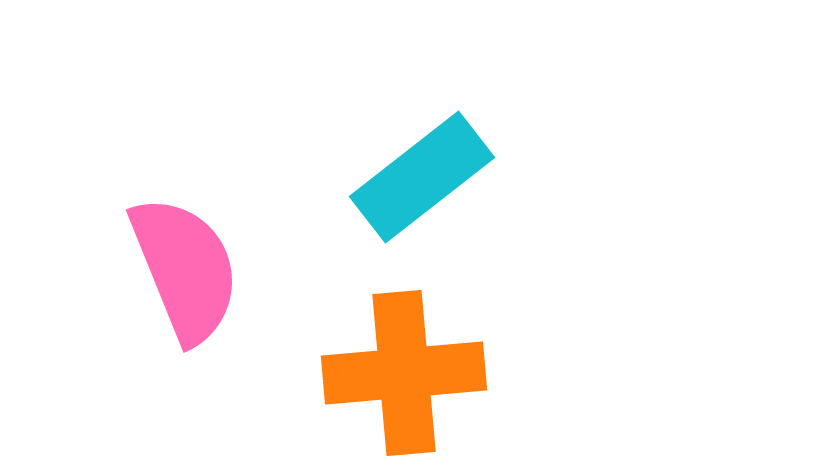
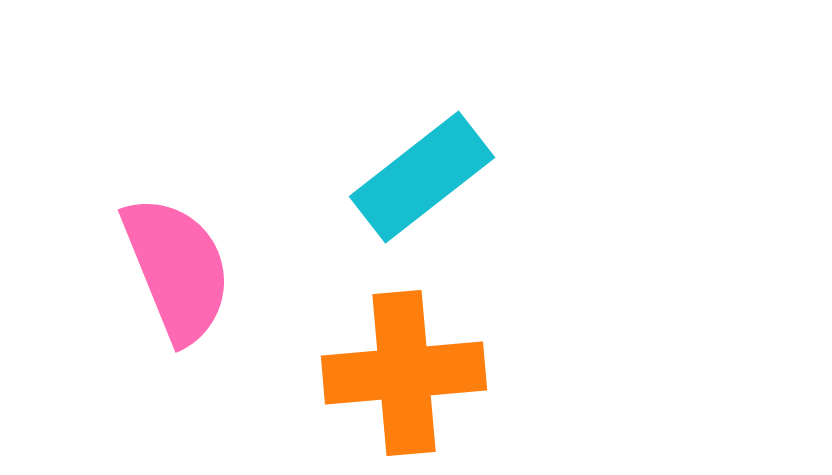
pink semicircle: moved 8 px left
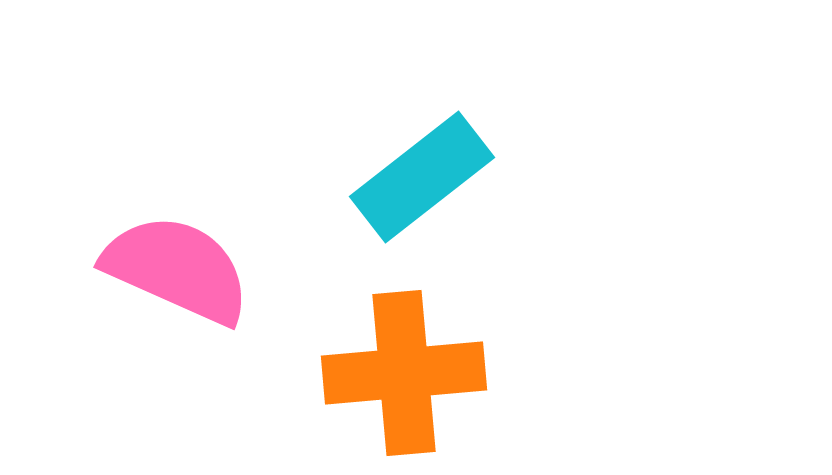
pink semicircle: rotated 44 degrees counterclockwise
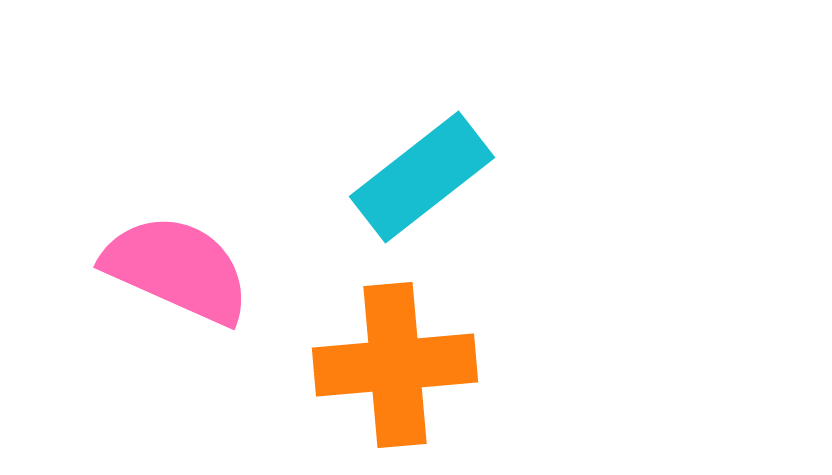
orange cross: moved 9 px left, 8 px up
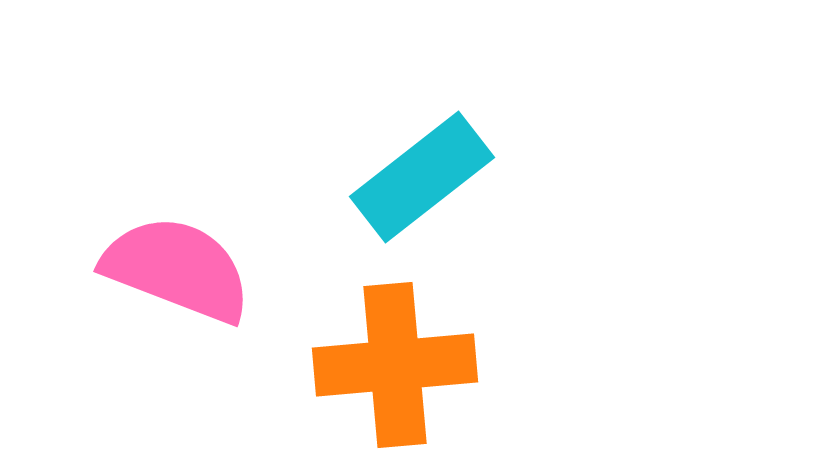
pink semicircle: rotated 3 degrees counterclockwise
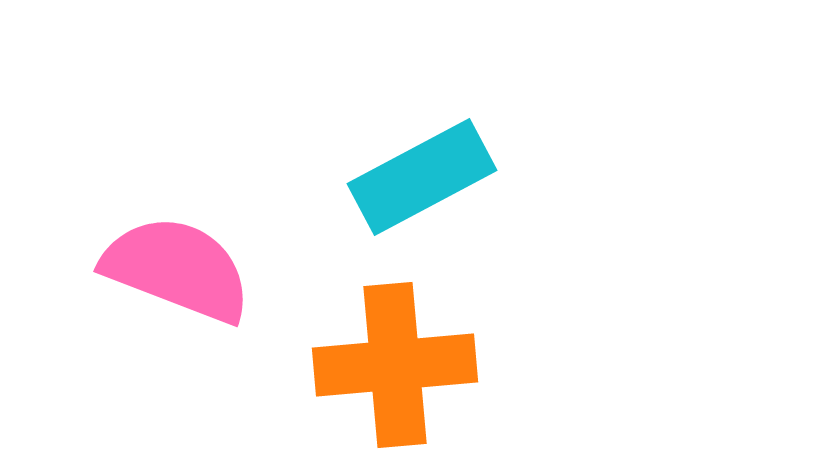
cyan rectangle: rotated 10 degrees clockwise
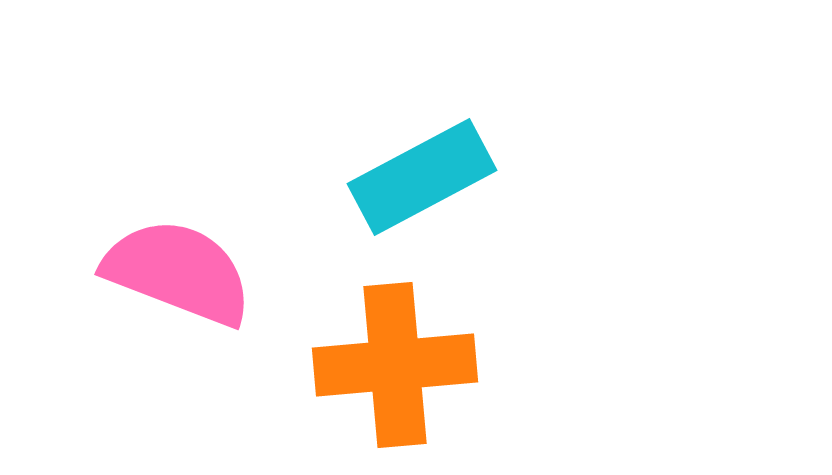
pink semicircle: moved 1 px right, 3 px down
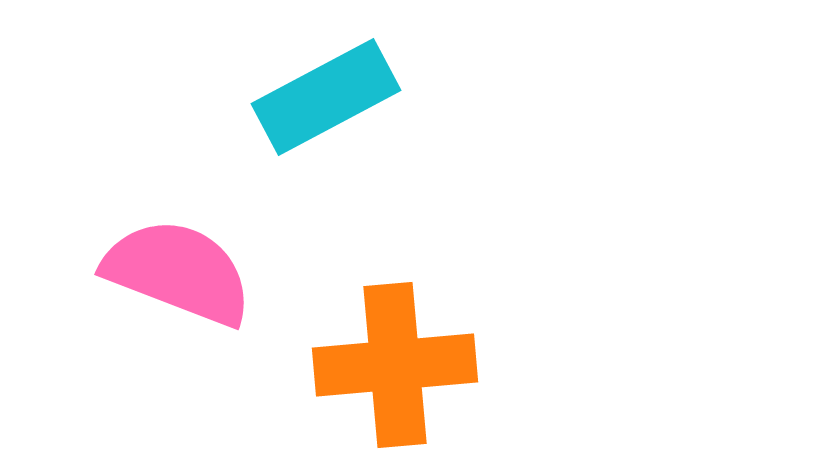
cyan rectangle: moved 96 px left, 80 px up
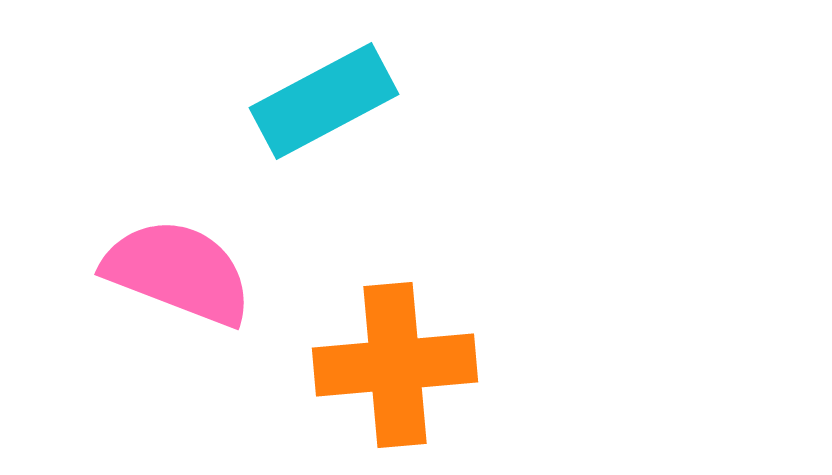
cyan rectangle: moved 2 px left, 4 px down
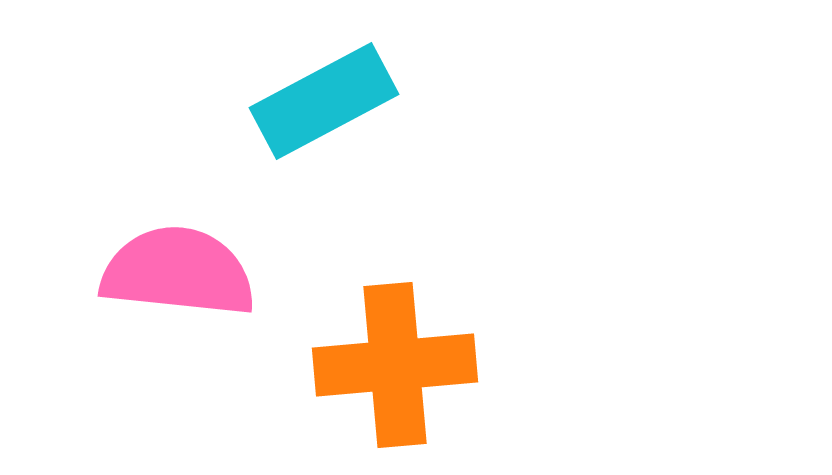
pink semicircle: rotated 15 degrees counterclockwise
